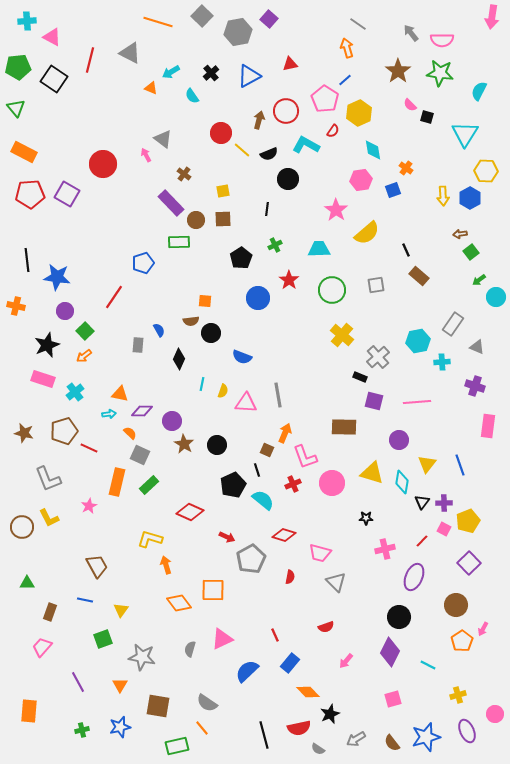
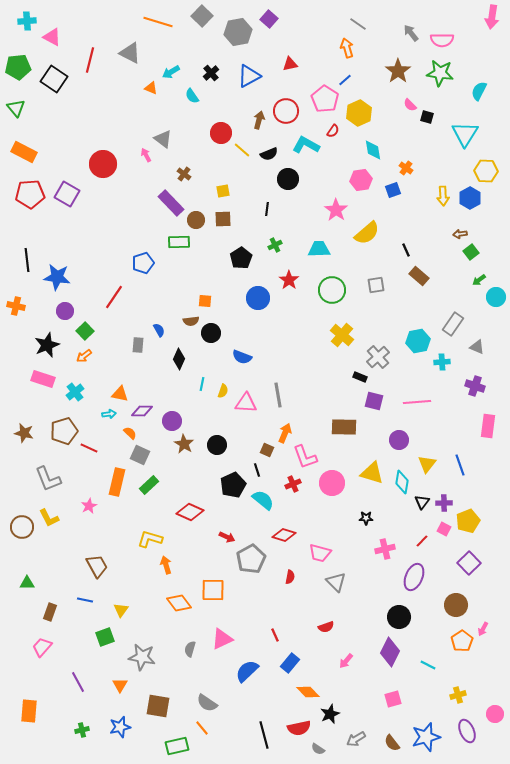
green square at (103, 639): moved 2 px right, 2 px up
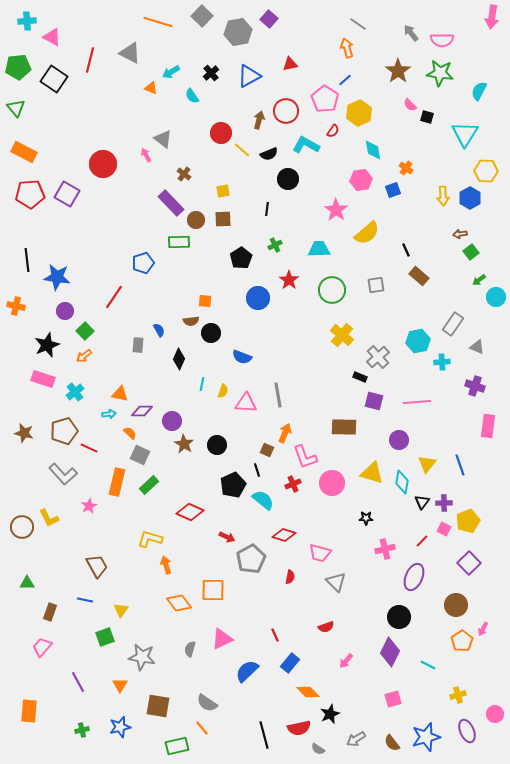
gray L-shape at (48, 479): moved 15 px right, 5 px up; rotated 20 degrees counterclockwise
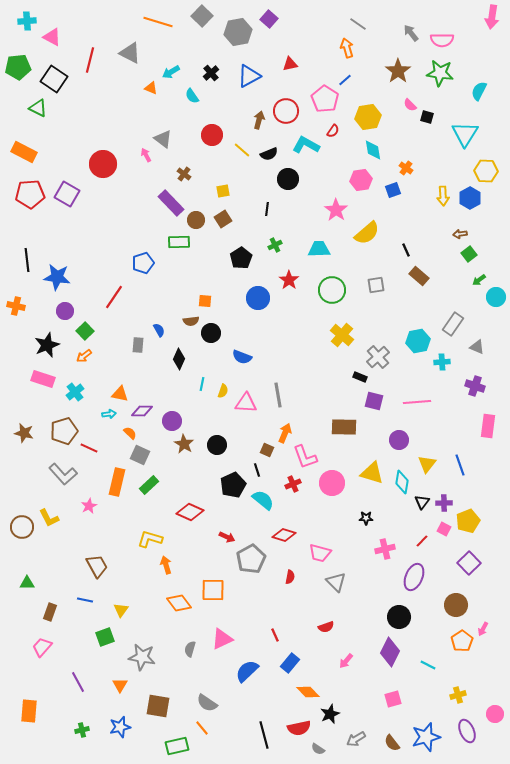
green triangle at (16, 108): moved 22 px right; rotated 24 degrees counterclockwise
yellow hexagon at (359, 113): moved 9 px right, 4 px down; rotated 15 degrees clockwise
red circle at (221, 133): moved 9 px left, 2 px down
brown square at (223, 219): rotated 30 degrees counterclockwise
green square at (471, 252): moved 2 px left, 2 px down
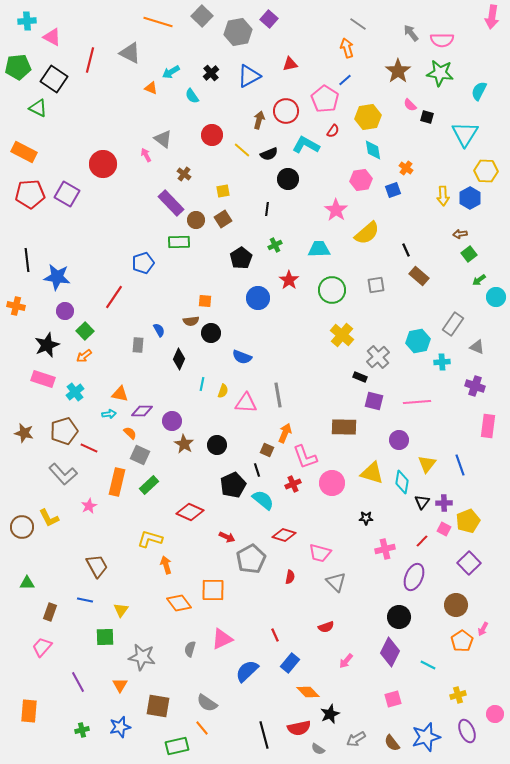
green square at (105, 637): rotated 18 degrees clockwise
